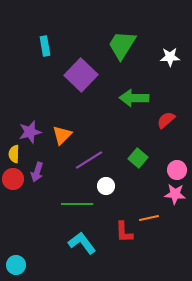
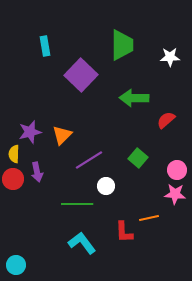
green trapezoid: rotated 148 degrees clockwise
purple arrow: rotated 30 degrees counterclockwise
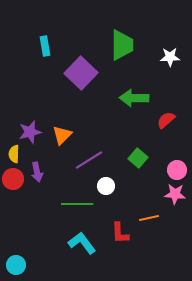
purple square: moved 2 px up
red L-shape: moved 4 px left, 1 px down
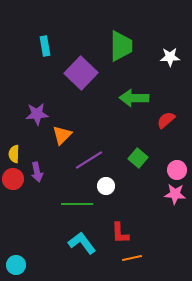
green trapezoid: moved 1 px left, 1 px down
purple star: moved 7 px right, 18 px up; rotated 10 degrees clockwise
orange line: moved 17 px left, 40 px down
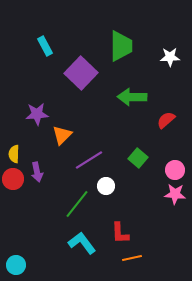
cyan rectangle: rotated 18 degrees counterclockwise
green arrow: moved 2 px left, 1 px up
pink circle: moved 2 px left
green line: rotated 52 degrees counterclockwise
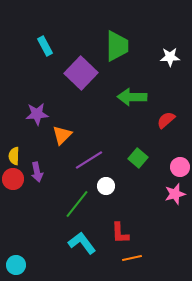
green trapezoid: moved 4 px left
yellow semicircle: moved 2 px down
pink circle: moved 5 px right, 3 px up
pink star: rotated 20 degrees counterclockwise
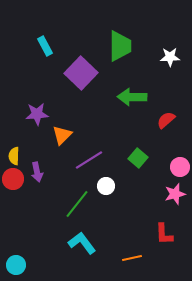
green trapezoid: moved 3 px right
red L-shape: moved 44 px right, 1 px down
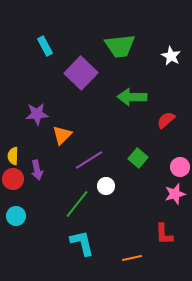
green trapezoid: rotated 84 degrees clockwise
white star: moved 1 px right, 1 px up; rotated 30 degrees clockwise
yellow semicircle: moved 1 px left
purple arrow: moved 2 px up
cyan L-shape: rotated 24 degrees clockwise
cyan circle: moved 49 px up
